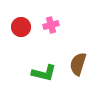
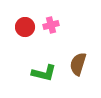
red circle: moved 4 px right
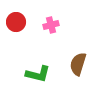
red circle: moved 9 px left, 5 px up
green L-shape: moved 6 px left, 1 px down
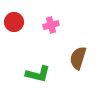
red circle: moved 2 px left
brown semicircle: moved 6 px up
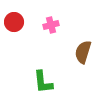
brown semicircle: moved 5 px right, 6 px up
green L-shape: moved 5 px right, 8 px down; rotated 70 degrees clockwise
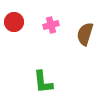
brown semicircle: moved 2 px right, 18 px up
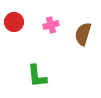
brown semicircle: moved 2 px left
green L-shape: moved 6 px left, 6 px up
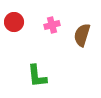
pink cross: moved 1 px right
brown semicircle: moved 1 px left, 1 px down
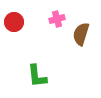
pink cross: moved 5 px right, 6 px up
brown semicircle: moved 1 px left, 1 px up
